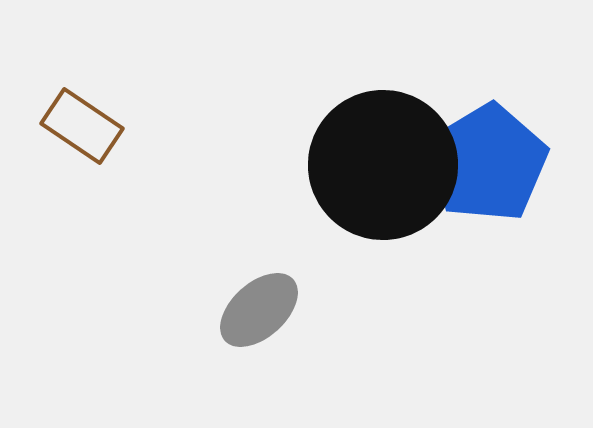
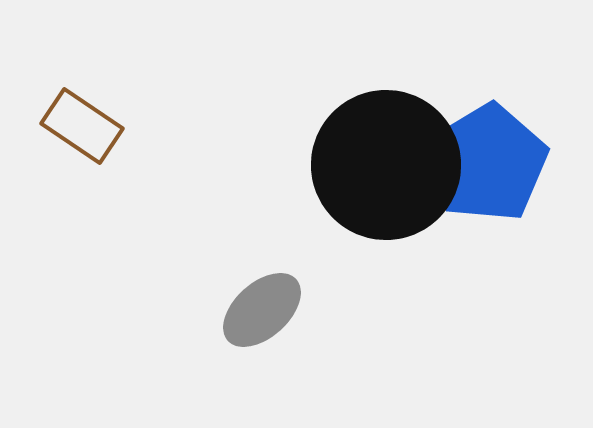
black circle: moved 3 px right
gray ellipse: moved 3 px right
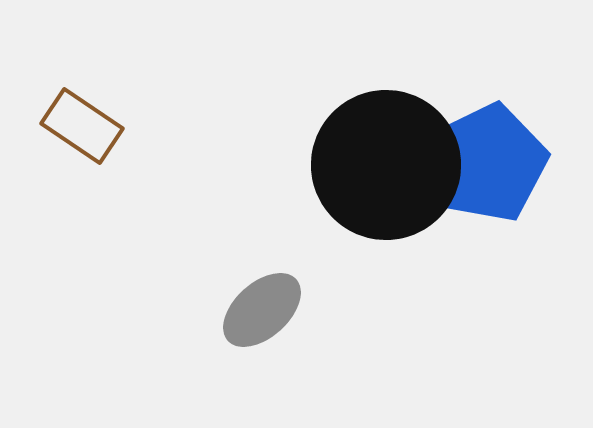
blue pentagon: rotated 5 degrees clockwise
